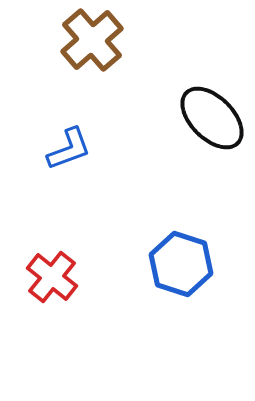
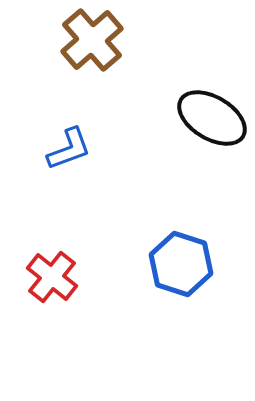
black ellipse: rotated 14 degrees counterclockwise
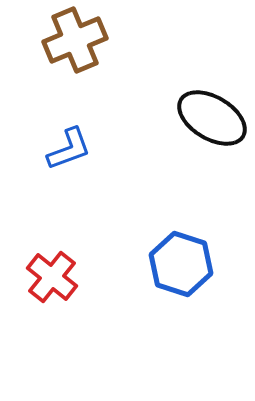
brown cross: moved 17 px left; rotated 18 degrees clockwise
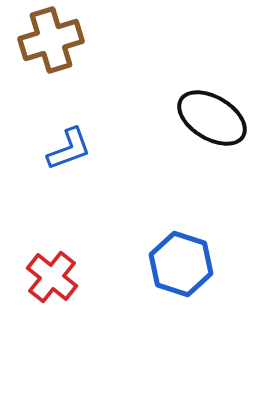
brown cross: moved 24 px left; rotated 6 degrees clockwise
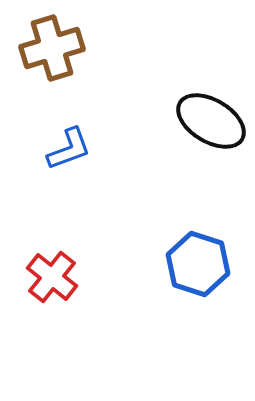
brown cross: moved 1 px right, 8 px down
black ellipse: moved 1 px left, 3 px down
blue hexagon: moved 17 px right
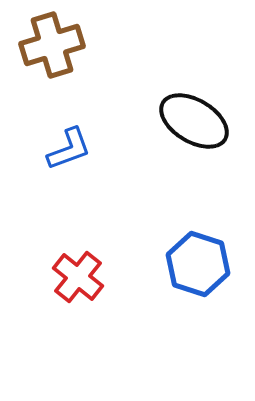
brown cross: moved 3 px up
black ellipse: moved 17 px left
red cross: moved 26 px right
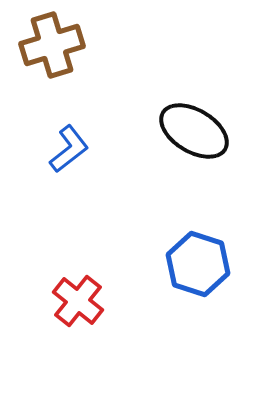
black ellipse: moved 10 px down
blue L-shape: rotated 18 degrees counterclockwise
red cross: moved 24 px down
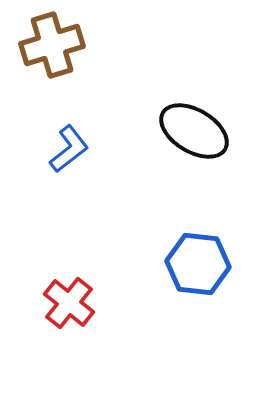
blue hexagon: rotated 12 degrees counterclockwise
red cross: moved 9 px left, 2 px down
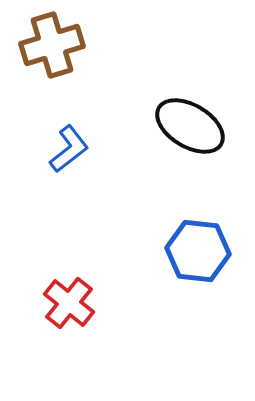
black ellipse: moved 4 px left, 5 px up
blue hexagon: moved 13 px up
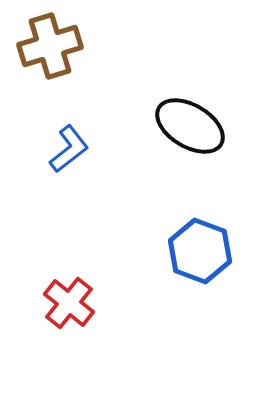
brown cross: moved 2 px left, 1 px down
blue hexagon: moved 2 px right; rotated 14 degrees clockwise
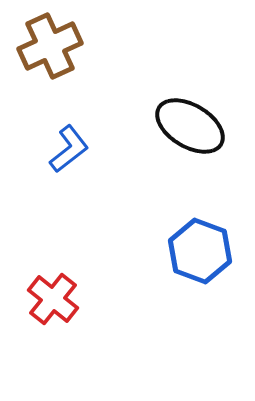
brown cross: rotated 8 degrees counterclockwise
red cross: moved 16 px left, 4 px up
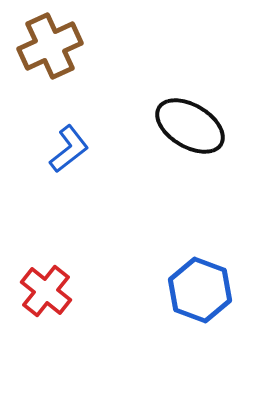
blue hexagon: moved 39 px down
red cross: moved 7 px left, 8 px up
